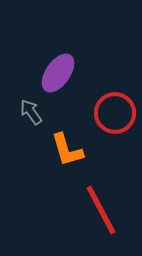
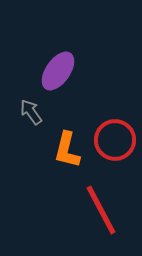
purple ellipse: moved 2 px up
red circle: moved 27 px down
orange L-shape: rotated 30 degrees clockwise
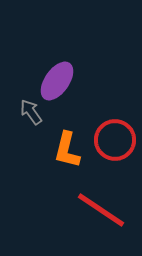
purple ellipse: moved 1 px left, 10 px down
red line: rotated 28 degrees counterclockwise
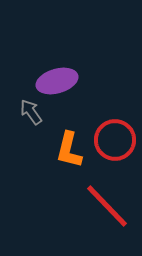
purple ellipse: rotated 39 degrees clockwise
orange L-shape: moved 2 px right
red line: moved 6 px right, 4 px up; rotated 12 degrees clockwise
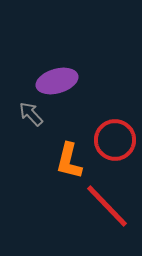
gray arrow: moved 2 px down; rotated 8 degrees counterclockwise
orange L-shape: moved 11 px down
